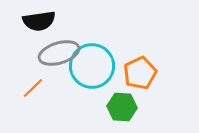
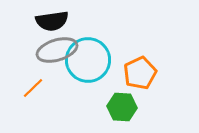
black semicircle: moved 13 px right
gray ellipse: moved 2 px left, 3 px up
cyan circle: moved 4 px left, 6 px up
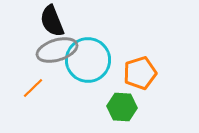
black semicircle: rotated 76 degrees clockwise
orange pentagon: rotated 8 degrees clockwise
